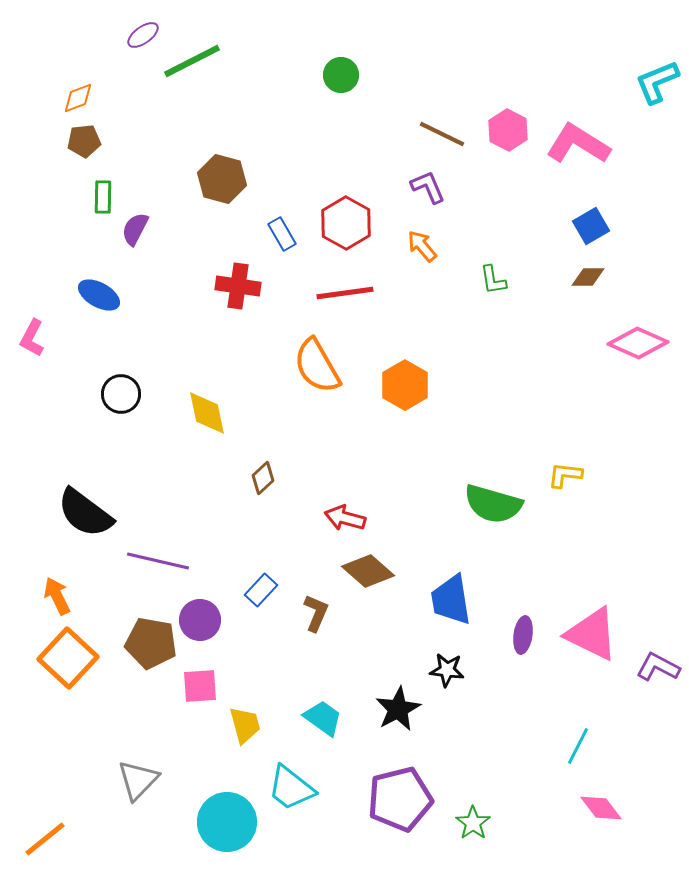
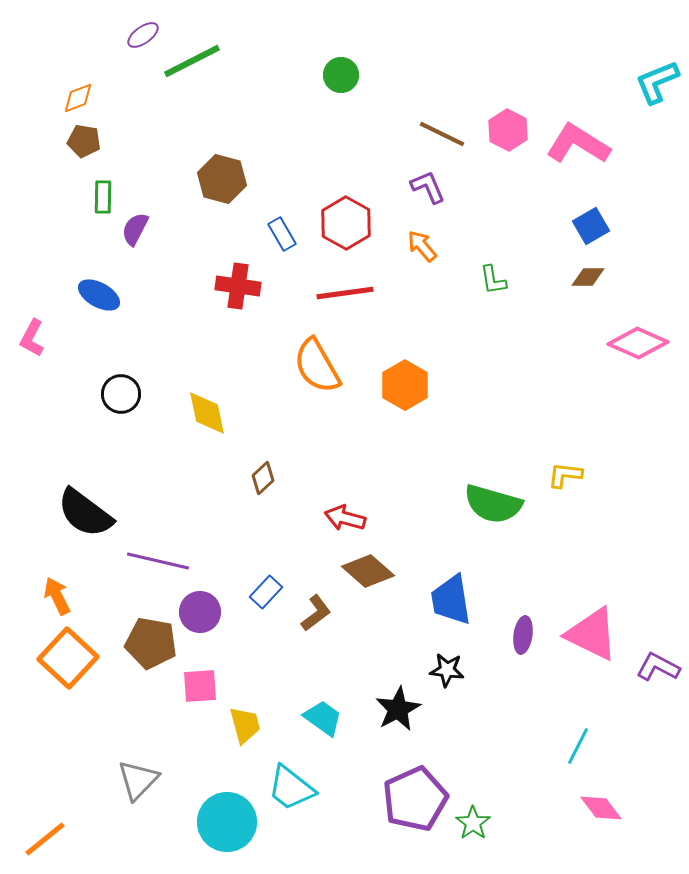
brown pentagon at (84, 141): rotated 16 degrees clockwise
blue rectangle at (261, 590): moved 5 px right, 2 px down
brown L-shape at (316, 613): rotated 30 degrees clockwise
purple circle at (200, 620): moved 8 px up
purple pentagon at (400, 799): moved 15 px right; rotated 10 degrees counterclockwise
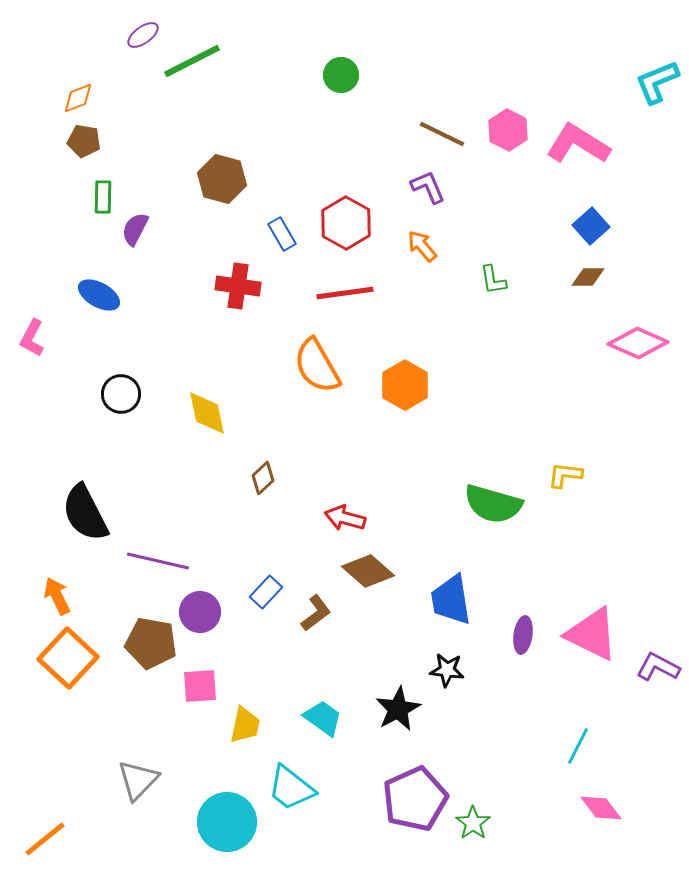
blue square at (591, 226): rotated 12 degrees counterclockwise
black semicircle at (85, 513): rotated 26 degrees clockwise
yellow trapezoid at (245, 725): rotated 27 degrees clockwise
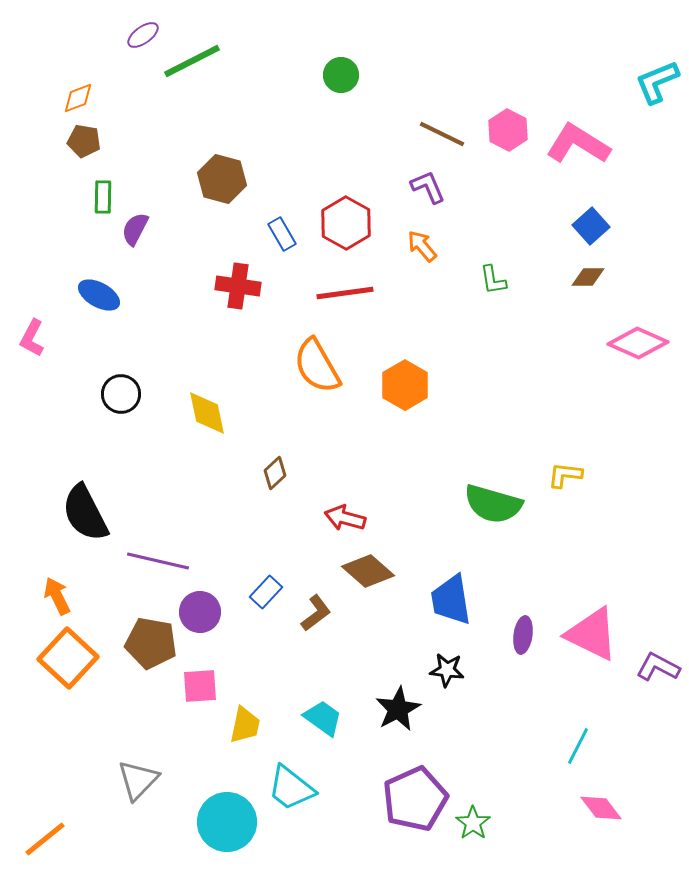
brown diamond at (263, 478): moved 12 px right, 5 px up
